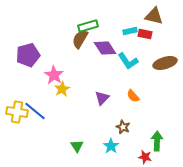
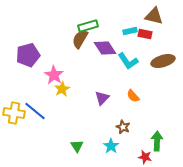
brown ellipse: moved 2 px left, 2 px up
yellow cross: moved 3 px left, 1 px down
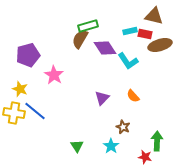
brown ellipse: moved 3 px left, 16 px up
yellow star: moved 42 px left; rotated 21 degrees counterclockwise
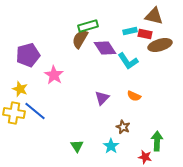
orange semicircle: moved 1 px right; rotated 24 degrees counterclockwise
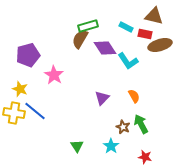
cyan rectangle: moved 4 px left, 4 px up; rotated 40 degrees clockwise
orange semicircle: rotated 144 degrees counterclockwise
green arrow: moved 16 px left, 17 px up; rotated 30 degrees counterclockwise
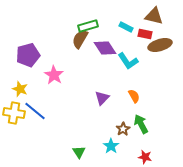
brown star: moved 2 px down; rotated 16 degrees clockwise
green triangle: moved 2 px right, 6 px down
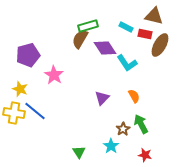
brown ellipse: rotated 45 degrees counterclockwise
cyan L-shape: moved 1 px left, 2 px down
red star: moved 2 px up
